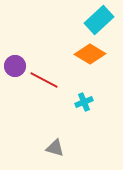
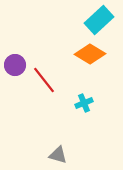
purple circle: moved 1 px up
red line: rotated 24 degrees clockwise
cyan cross: moved 1 px down
gray triangle: moved 3 px right, 7 px down
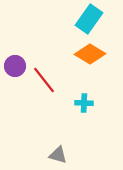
cyan rectangle: moved 10 px left, 1 px up; rotated 12 degrees counterclockwise
purple circle: moved 1 px down
cyan cross: rotated 24 degrees clockwise
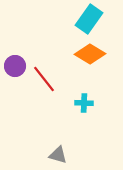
red line: moved 1 px up
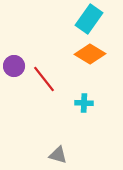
purple circle: moved 1 px left
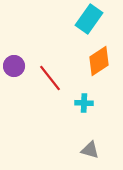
orange diamond: moved 9 px right, 7 px down; rotated 64 degrees counterclockwise
red line: moved 6 px right, 1 px up
gray triangle: moved 32 px right, 5 px up
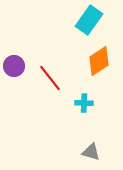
cyan rectangle: moved 1 px down
gray triangle: moved 1 px right, 2 px down
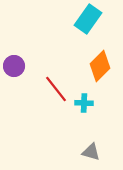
cyan rectangle: moved 1 px left, 1 px up
orange diamond: moved 1 px right, 5 px down; rotated 12 degrees counterclockwise
red line: moved 6 px right, 11 px down
